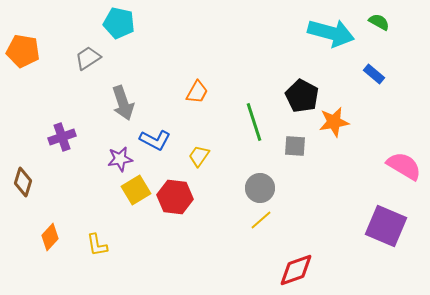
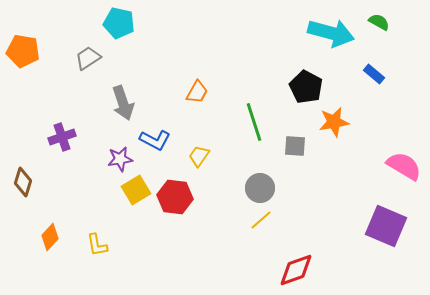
black pentagon: moved 4 px right, 9 px up
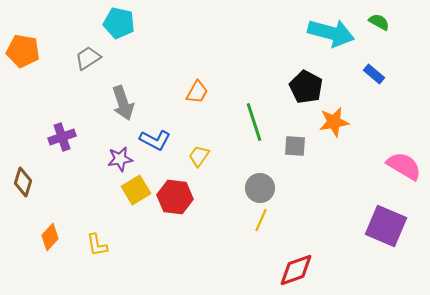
yellow line: rotated 25 degrees counterclockwise
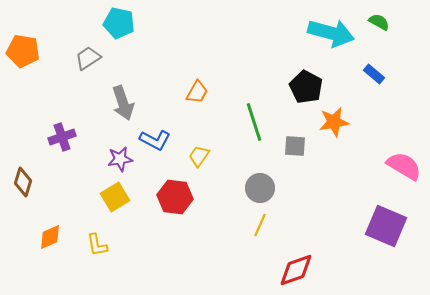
yellow square: moved 21 px left, 7 px down
yellow line: moved 1 px left, 5 px down
orange diamond: rotated 24 degrees clockwise
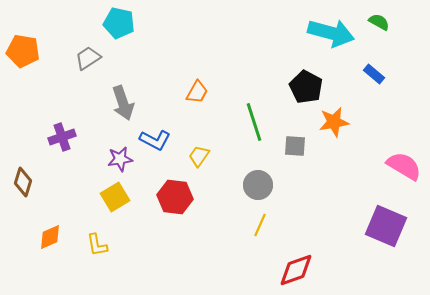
gray circle: moved 2 px left, 3 px up
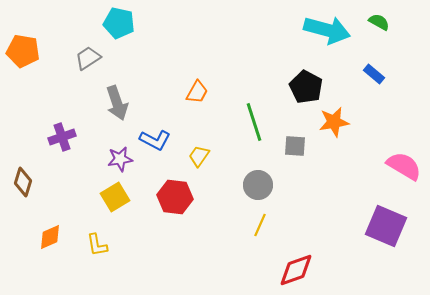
cyan arrow: moved 4 px left, 3 px up
gray arrow: moved 6 px left
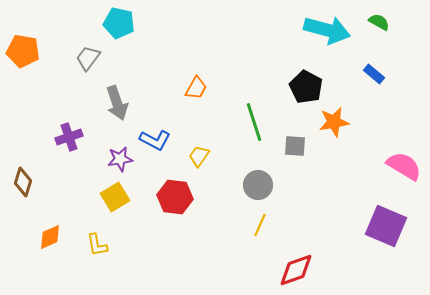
gray trapezoid: rotated 20 degrees counterclockwise
orange trapezoid: moved 1 px left, 4 px up
purple cross: moved 7 px right
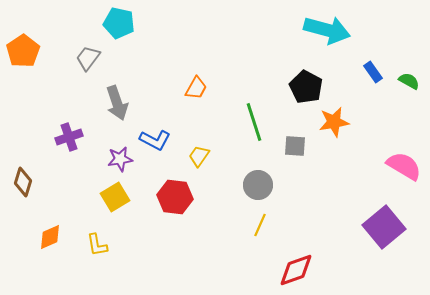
green semicircle: moved 30 px right, 59 px down
orange pentagon: rotated 28 degrees clockwise
blue rectangle: moved 1 px left, 2 px up; rotated 15 degrees clockwise
purple square: moved 2 px left, 1 px down; rotated 27 degrees clockwise
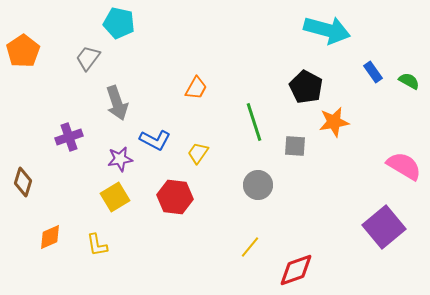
yellow trapezoid: moved 1 px left, 3 px up
yellow line: moved 10 px left, 22 px down; rotated 15 degrees clockwise
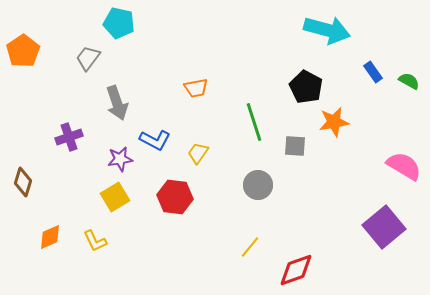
orange trapezoid: rotated 50 degrees clockwise
yellow L-shape: moved 2 px left, 4 px up; rotated 15 degrees counterclockwise
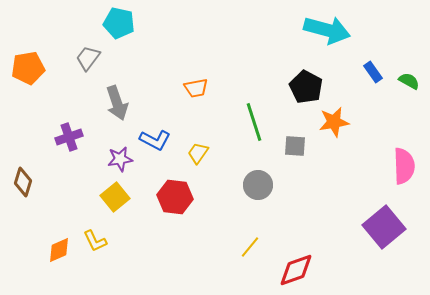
orange pentagon: moved 5 px right, 17 px down; rotated 24 degrees clockwise
pink semicircle: rotated 57 degrees clockwise
yellow square: rotated 8 degrees counterclockwise
orange diamond: moved 9 px right, 13 px down
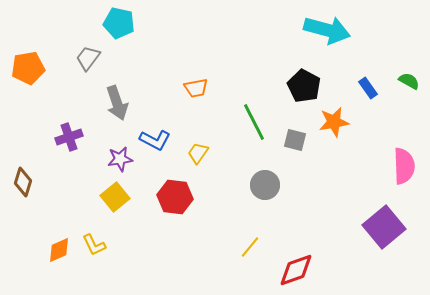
blue rectangle: moved 5 px left, 16 px down
black pentagon: moved 2 px left, 1 px up
green line: rotated 9 degrees counterclockwise
gray square: moved 6 px up; rotated 10 degrees clockwise
gray circle: moved 7 px right
yellow L-shape: moved 1 px left, 4 px down
